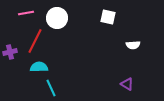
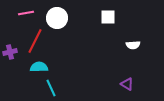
white square: rotated 14 degrees counterclockwise
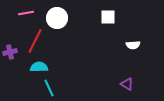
cyan line: moved 2 px left
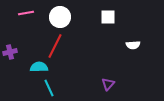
white circle: moved 3 px right, 1 px up
red line: moved 20 px right, 5 px down
purple triangle: moved 19 px left; rotated 40 degrees clockwise
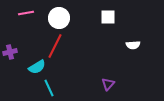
white circle: moved 1 px left, 1 px down
cyan semicircle: moved 2 px left; rotated 150 degrees clockwise
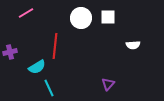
pink line: rotated 21 degrees counterclockwise
white circle: moved 22 px right
red line: rotated 20 degrees counterclockwise
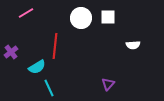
purple cross: moved 1 px right; rotated 24 degrees counterclockwise
